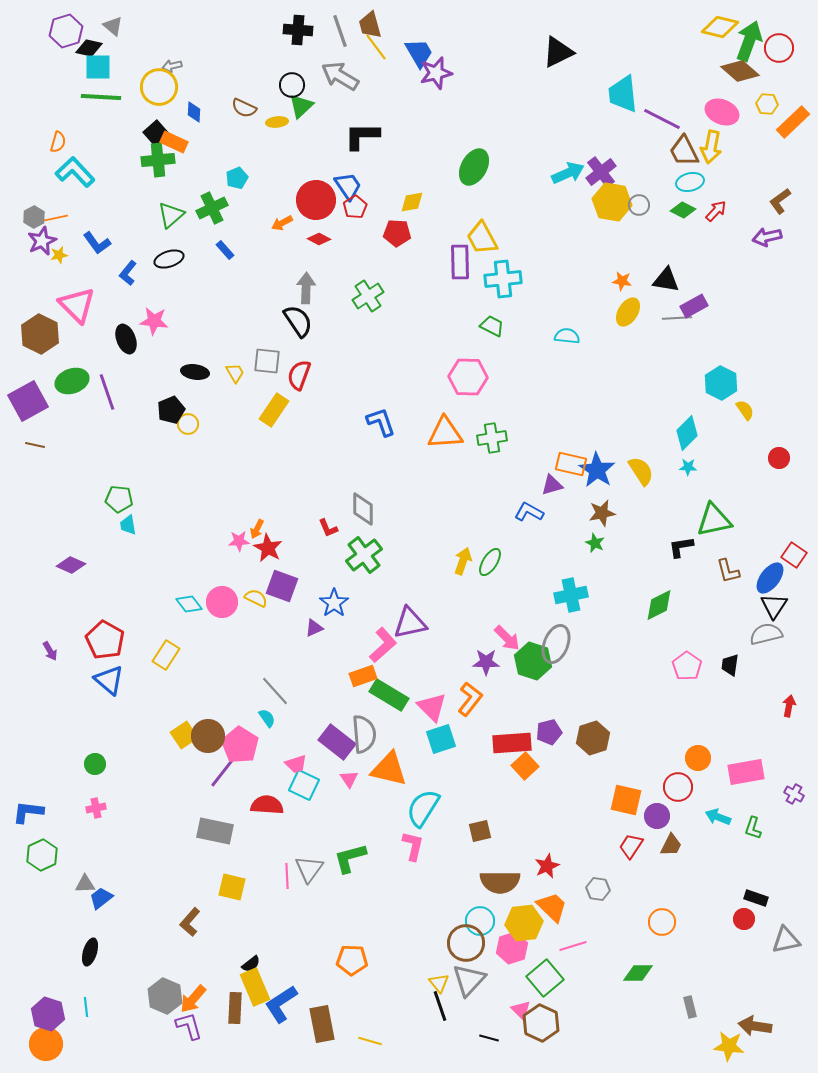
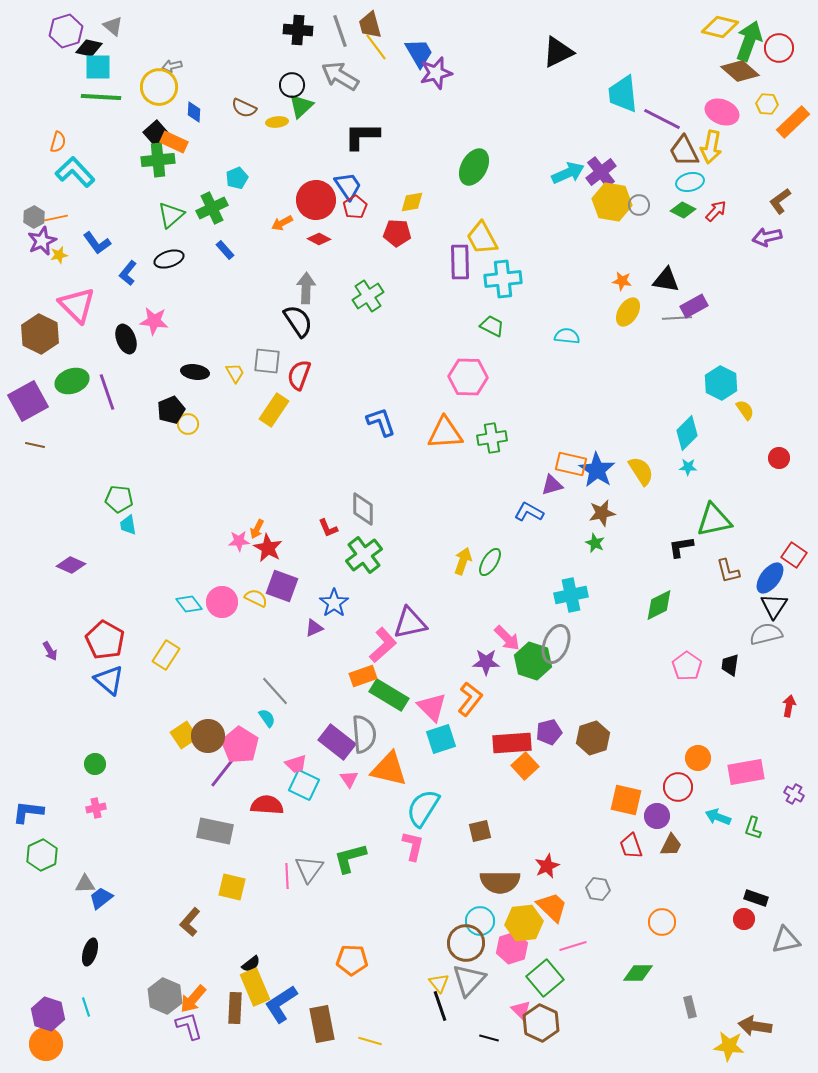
red trapezoid at (631, 846): rotated 52 degrees counterclockwise
cyan line at (86, 1007): rotated 12 degrees counterclockwise
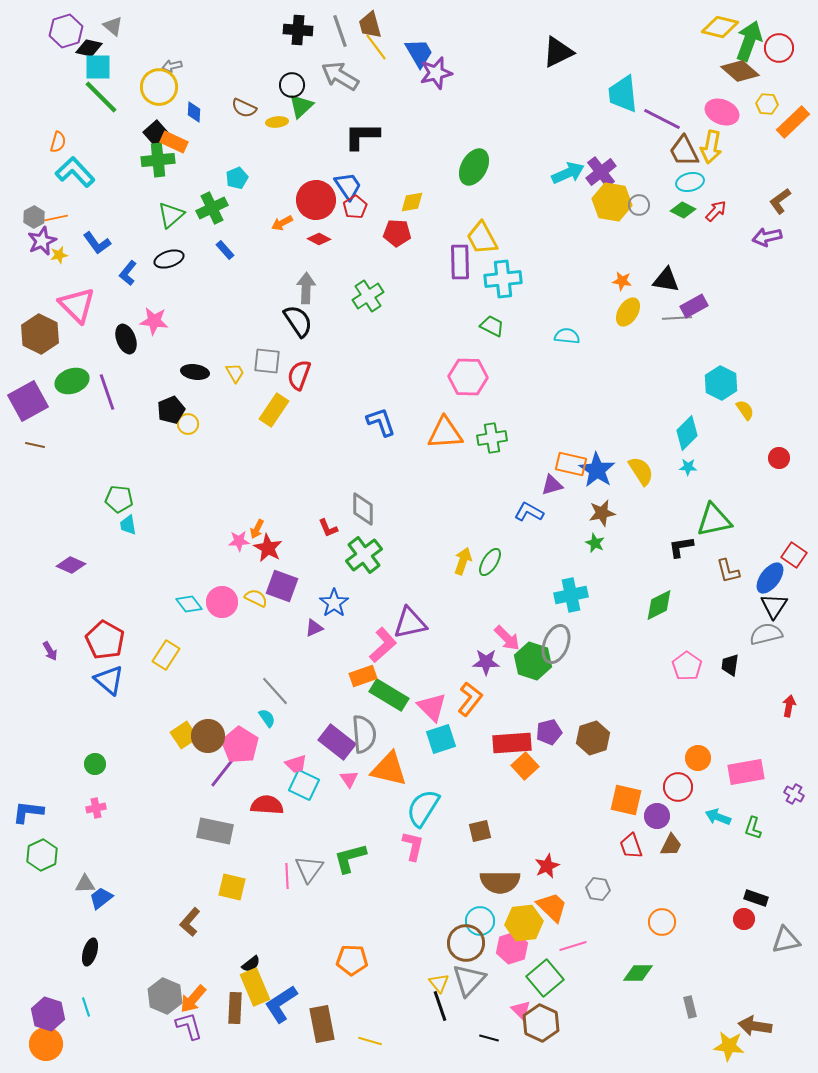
green line at (101, 97): rotated 42 degrees clockwise
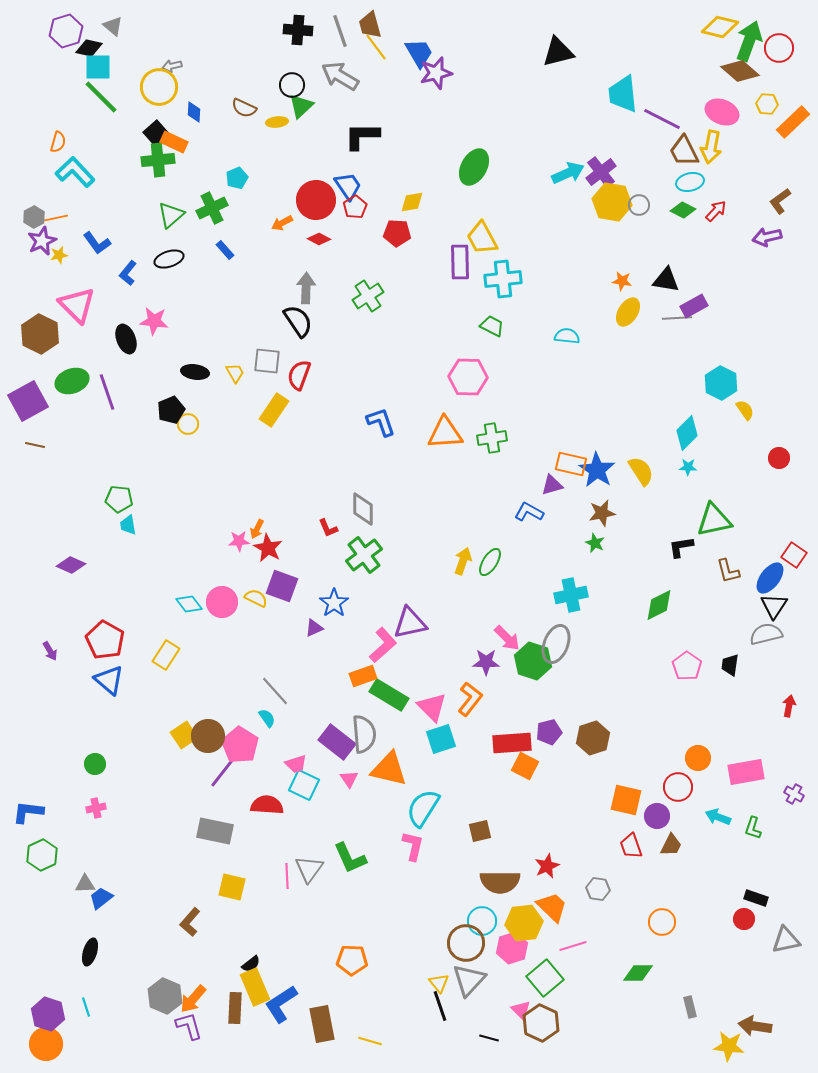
black triangle at (558, 52): rotated 12 degrees clockwise
orange square at (525, 766): rotated 20 degrees counterclockwise
green L-shape at (350, 858): rotated 99 degrees counterclockwise
cyan circle at (480, 921): moved 2 px right
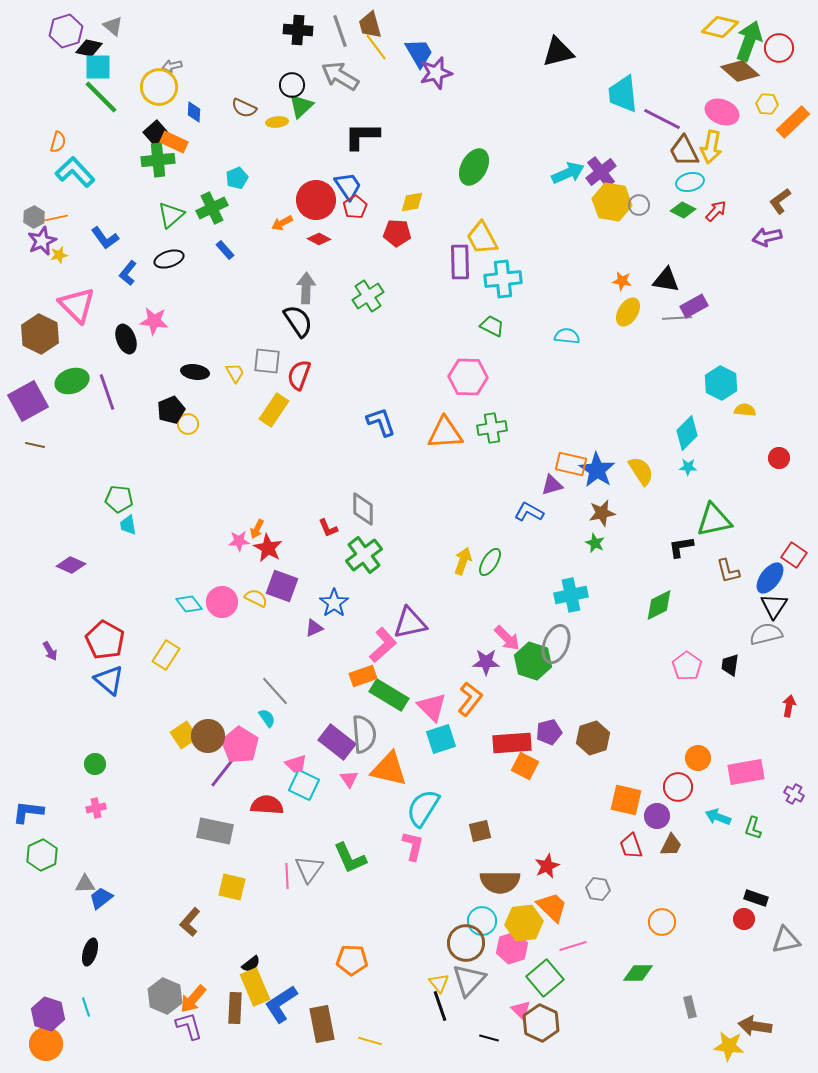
blue L-shape at (97, 243): moved 8 px right, 5 px up
yellow semicircle at (745, 410): rotated 50 degrees counterclockwise
green cross at (492, 438): moved 10 px up
